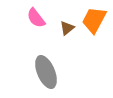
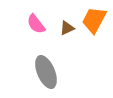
pink semicircle: moved 6 px down
brown triangle: rotated 14 degrees clockwise
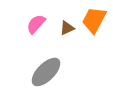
pink semicircle: rotated 80 degrees clockwise
gray ellipse: rotated 68 degrees clockwise
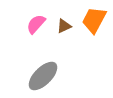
brown triangle: moved 3 px left, 2 px up
gray ellipse: moved 3 px left, 4 px down
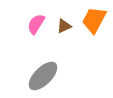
pink semicircle: rotated 10 degrees counterclockwise
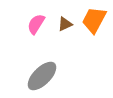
brown triangle: moved 1 px right, 2 px up
gray ellipse: moved 1 px left
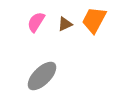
pink semicircle: moved 2 px up
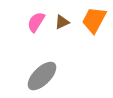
brown triangle: moved 3 px left, 2 px up
